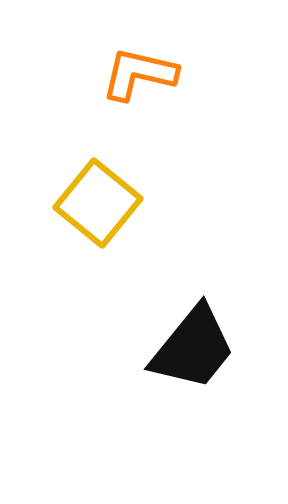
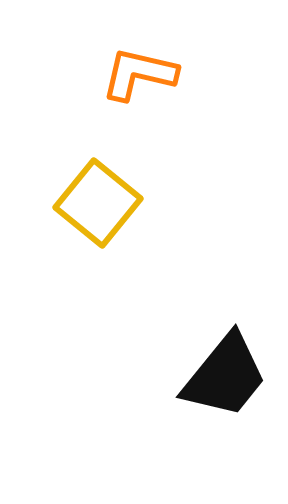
black trapezoid: moved 32 px right, 28 px down
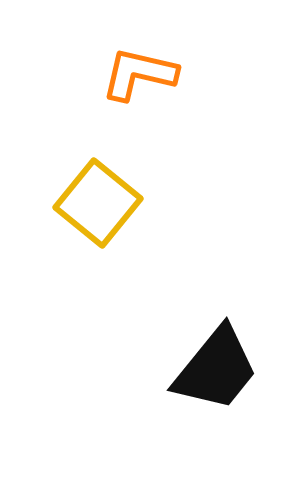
black trapezoid: moved 9 px left, 7 px up
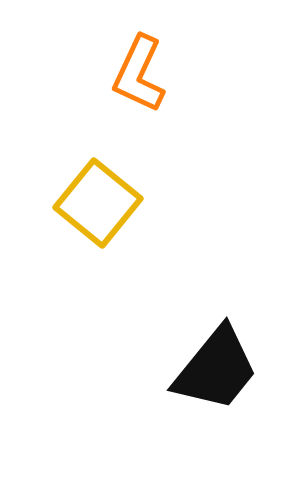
orange L-shape: rotated 78 degrees counterclockwise
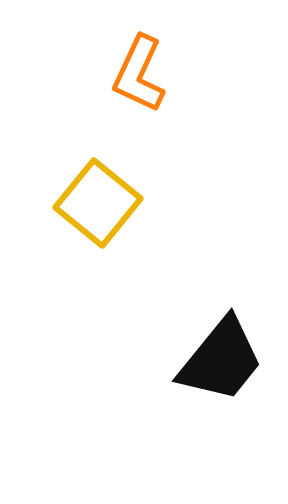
black trapezoid: moved 5 px right, 9 px up
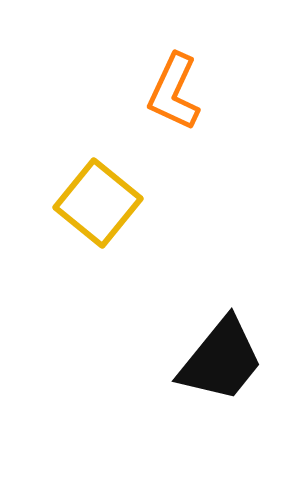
orange L-shape: moved 35 px right, 18 px down
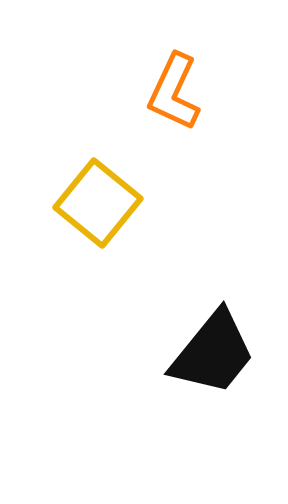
black trapezoid: moved 8 px left, 7 px up
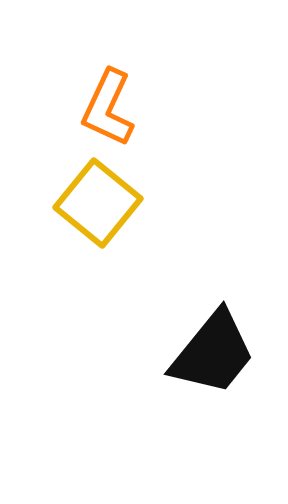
orange L-shape: moved 66 px left, 16 px down
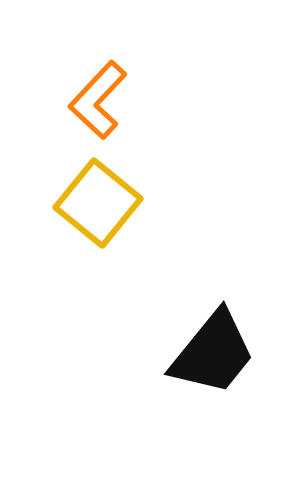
orange L-shape: moved 10 px left, 8 px up; rotated 18 degrees clockwise
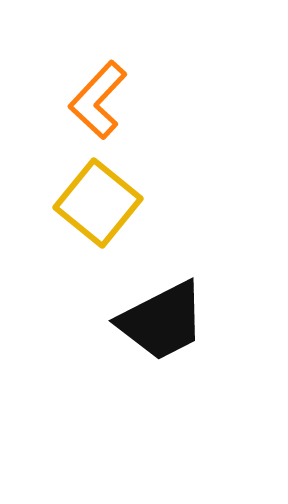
black trapezoid: moved 51 px left, 32 px up; rotated 24 degrees clockwise
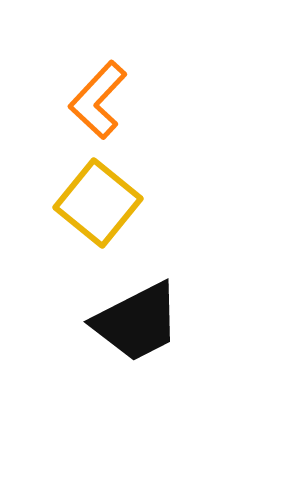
black trapezoid: moved 25 px left, 1 px down
